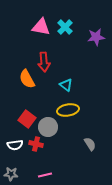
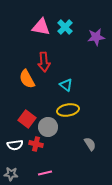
pink line: moved 2 px up
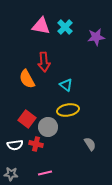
pink triangle: moved 1 px up
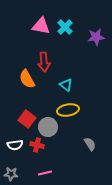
red cross: moved 1 px right, 1 px down
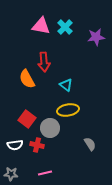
gray circle: moved 2 px right, 1 px down
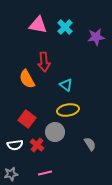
pink triangle: moved 3 px left, 1 px up
gray circle: moved 5 px right, 4 px down
red cross: rotated 24 degrees clockwise
gray star: rotated 16 degrees counterclockwise
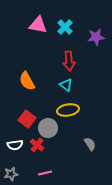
red arrow: moved 25 px right, 1 px up
orange semicircle: moved 2 px down
gray circle: moved 7 px left, 4 px up
